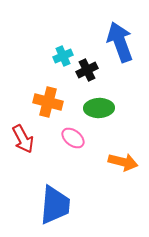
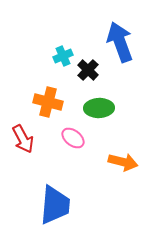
black cross: moved 1 px right; rotated 20 degrees counterclockwise
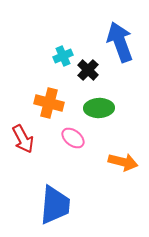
orange cross: moved 1 px right, 1 px down
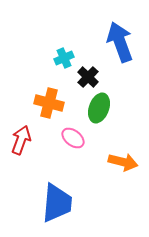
cyan cross: moved 1 px right, 2 px down
black cross: moved 7 px down
green ellipse: rotated 68 degrees counterclockwise
red arrow: moved 2 px left, 1 px down; rotated 132 degrees counterclockwise
blue trapezoid: moved 2 px right, 2 px up
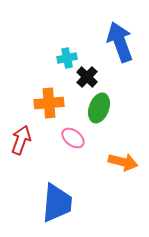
cyan cross: moved 3 px right; rotated 12 degrees clockwise
black cross: moved 1 px left
orange cross: rotated 20 degrees counterclockwise
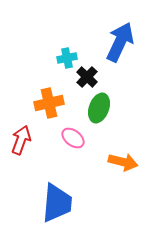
blue arrow: rotated 45 degrees clockwise
orange cross: rotated 8 degrees counterclockwise
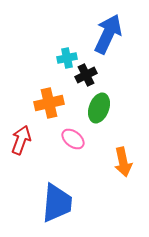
blue arrow: moved 12 px left, 8 px up
black cross: moved 1 px left, 2 px up; rotated 20 degrees clockwise
pink ellipse: moved 1 px down
orange arrow: rotated 64 degrees clockwise
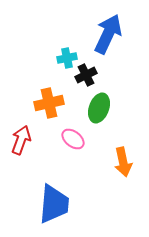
blue trapezoid: moved 3 px left, 1 px down
